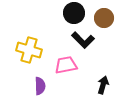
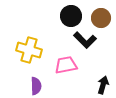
black circle: moved 3 px left, 3 px down
brown circle: moved 3 px left
black L-shape: moved 2 px right
purple semicircle: moved 4 px left
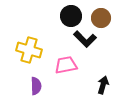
black L-shape: moved 1 px up
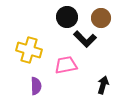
black circle: moved 4 px left, 1 px down
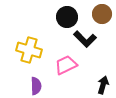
brown circle: moved 1 px right, 4 px up
pink trapezoid: rotated 15 degrees counterclockwise
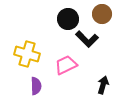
black circle: moved 1 px right, 2 px down
black L-shape: moved 2 px right
yellow cross: moved 2 px left, 4 px down
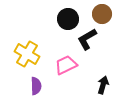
black L-shape: rotated 105 degrees clockwise
yellow cross: rotated 15 degrees clockwise
